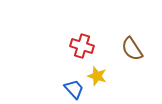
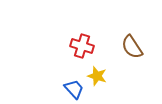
brown semicircle: moved 2 px up
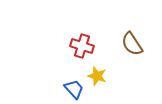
brown semicircle: moved 3 px up
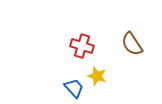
blue trapezoid: moved 1 px up
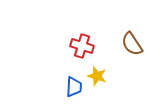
blue trapezoid: moved 1 px up; rotated 45 degrees clockwise
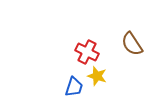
red cross: moved 5 px right, 6 px down; rotated 10 degrees clockwise
blue trapezoid: rotated 15 degrees clockwise
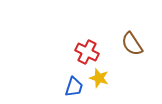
yellow star: moved 2 px right, 2 px down
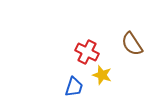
yellow star: moved 3 px right, 3 px up
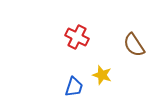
brown semicircle: moved 2 px right, 1 px down
red cross: moved 10 px left, 15 px up
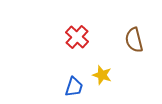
red cross: rotated 15 degrees clockwise
brown semicircle: moved 5 px up; rotated 20 degrees clockwise
